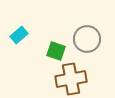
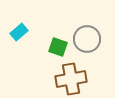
cyan rectangle: moved 3 px up
green square: moved 2 px right, 4 px up
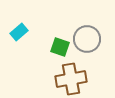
green square: moved 2 px right
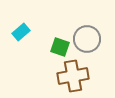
cyan rectangle: moved 2 px right
brown cross: moved 2 px right, 3 px up
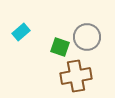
gray circle: moved 2 px up
brown cross: moved 3 px right
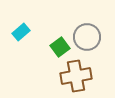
green square: rotated 36 degrees clockwise
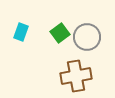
cyan rectangle: rotated 30 degrees counterclockwise
green square: moved 14 px up
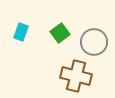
gray circle: moved 7 px right, 5 px down
brown cross: rotated 24 degrees clockwise
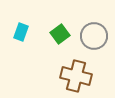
green square: moved 1 px down
gray circle: moved 6 px up
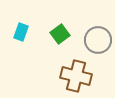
gray circle: moved 4 px right, 4 px down
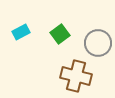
cyan rectangle: rotated 42 degrees clockwise
gray circle: moved 3 px down
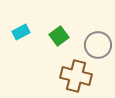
green square: moved 1 px left, 2 px down
gray circle: moved 2 px down
